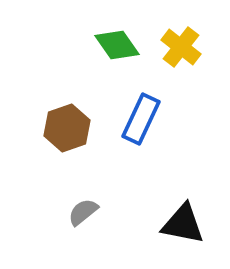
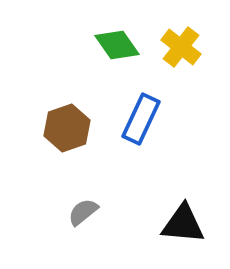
black triangle: rotated 6 degrees counterclockwise
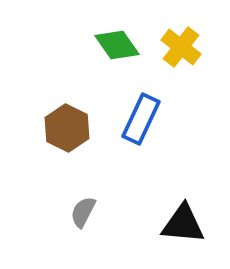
brown hexagon: rotated 15 degrees counterclockwise
gray semicircle: rotated 24 degrees counterclockwise
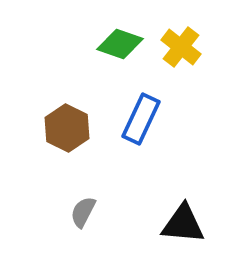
green diamond: moved 3 px right, 1 px up; rotated 36 degrees counterclockwise
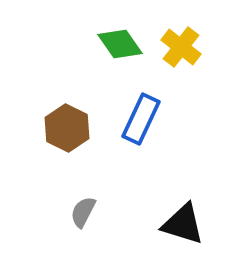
green diamond: rotated 36 degrees clockwise
black triangle: rotated 12 degrees clockwise
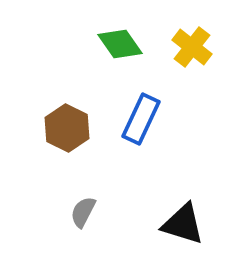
yellow cross: moved 11 px right
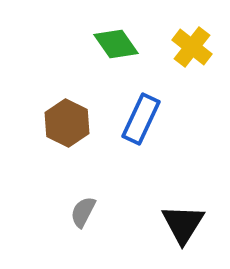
green diamond: moved 4 px left
brown hexagon: moved 5 px up
black triangle: rotated 45 degrees clockwise
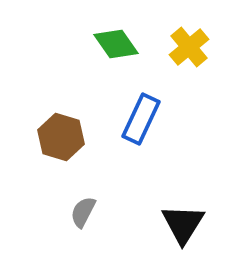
yellow cross: moved 3 px left; rotated 12 degrees clockwise
brown hexagon: moved 6 px left, 14 px down; rotated 9 degrees counterclockwise
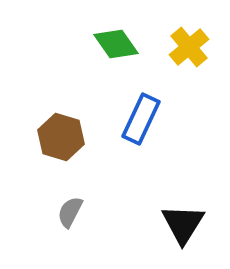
gray semicircle: moved 13 px left
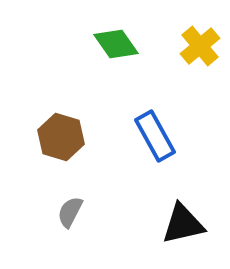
yellow cross: moved 11 px right, 1 px up
blue rectangle: moved 14 px right, 17 px down; rotated 54 degrees counterclockwise
black triangle: rotated 45 degrees clockwise
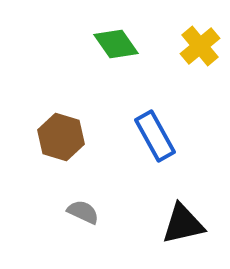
gray semicircle: moved 13 px right; rotated 88 degrees clockwise
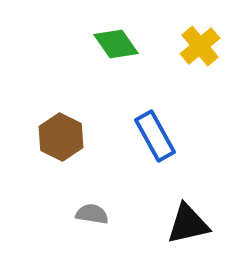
brown hexagon: rotated 9 degrees clockwise
gray semicircle: moved 9 px right, 2 px down; rotated 16 degrees counterclockwise
black triangle: moved 5 px right
